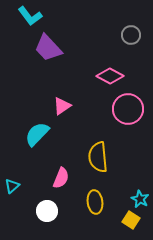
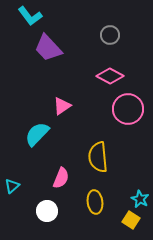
gray circle: moved 21 px left
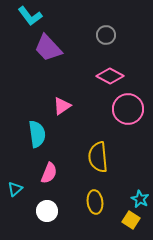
gray circle: moved 4 px left
cyan semicircle: rotated 128 degrees clockwise
pink semicircle: moved 12 px left, 5 px up
cyan triangle: moved 3 px right, 3 px down
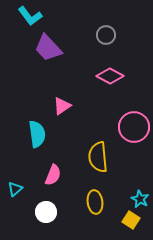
pink circle: moved 6 px right, 18 px down
pink semicircle: moved 4 px right, 2 px down
white circle: moved 1 px left, 1 px down
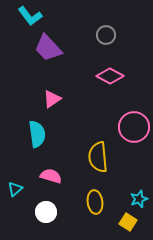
pink triangle: moved 10 px left, 7 px up
pink semicircle: moved 2 px left, 1 px down; rotated 95 degrees counterclockwise
cyan star: moved 1 px left; rotated 24 degrees clockwise
yellow square: moved 3 px left, 2 px down
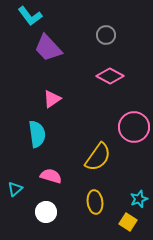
yellow semicircle: rotated 140 degrees counterclockwise
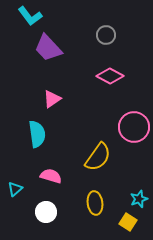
yellow ellipse: moved 1 px down
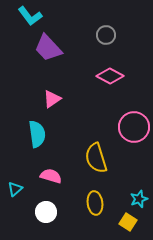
yellow semicircle: moved 2 px left, 1 px down; rotated 128 degrees clockwise
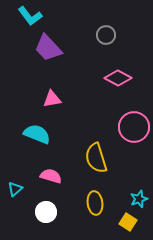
pink diamond: moved 8 px right, 2 px down
pink triangle: rotated 24 degrees clockwise
cyan semicircle: rotated 60 degrees counterclockwise
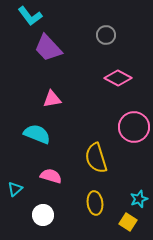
white circle: moved 3 px left, 3 px down
